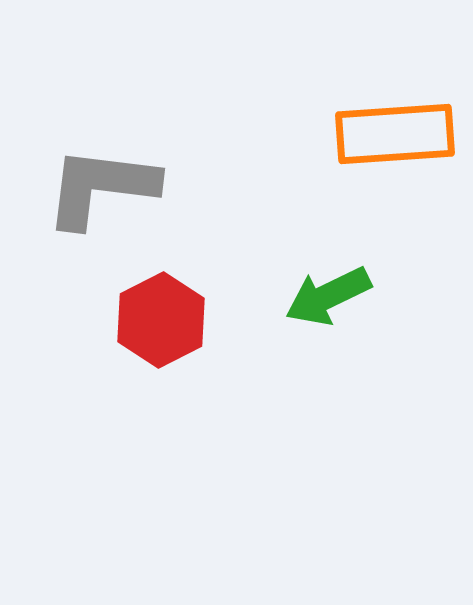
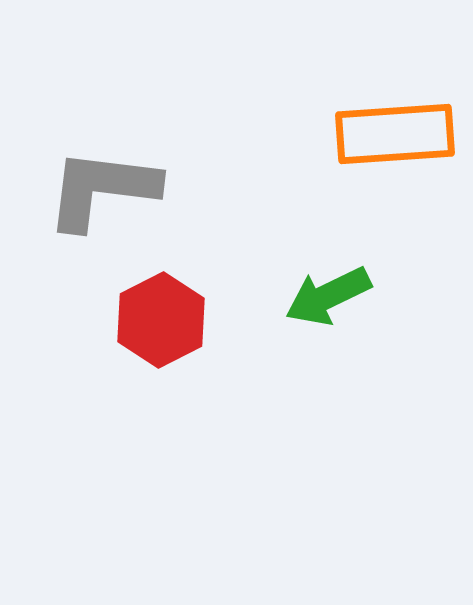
gray L-shape: moved 1 px right, 2 px down
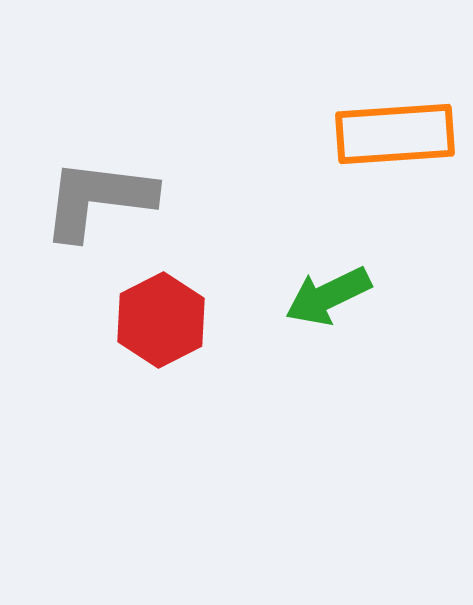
gray L-shape: moved 4 px left, 10 px down
